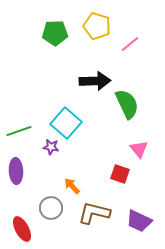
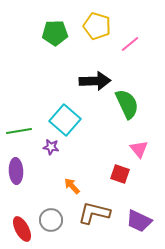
cyan square: moved 1 px left, 3 px up
green line: rotated 10 degrees clockwise
gray circle: moved 12 px down
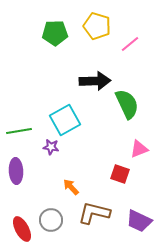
cyan square: rotated 20 degrees clockwise
pink triangle: rotated 48 degrees clockwise
orange arrow: moved 1 px left, 1 px down
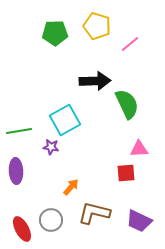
pink triangle: rotated 18 degrees clockwise
red square: moved 6 px right, 1 px up; rotated 24 degrees counterclockwise
orange arrow: rotated 84 degrees clockwise
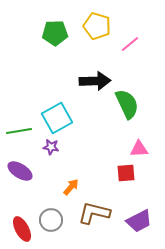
cyan square: moved 8 px left, 2 px up
purple ellipse: moved 4 px right; rotated 55 degrees counterclockwise
purple trapezoid: rotated 52 degrees counterclockwise
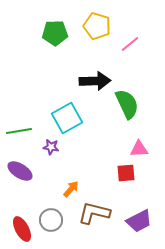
cyan square: moved 10 px right
orange arrow: moved 2 px down
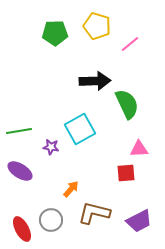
cyan square: moved 13 px right, 11 px down
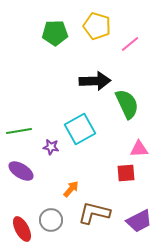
purple ellipse: moved 1 px right
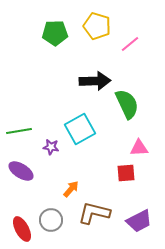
pink triangle: moved 1 px up
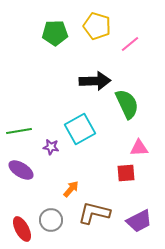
purple ellipse: moved 1 px up
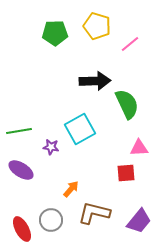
purple trapezoid: rotated 24 degrees counterclockwise
